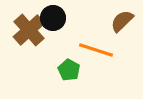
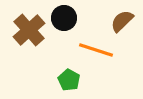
black circle: moved 11 px right
green pentagon: moved 10 px down
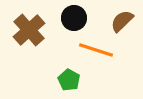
black circle: moved 10 px right
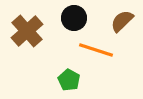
brown cross: moved 2 px left, 1 px down
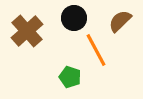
brown semicircle: moved 2 px left
orange line: rotated 44 degrees clockwise
green pentagon: moved 1 px right, 3 px up; rotated 10 degrees counterclockwise
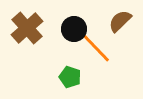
black circle: moved 11 px down
brown cross: moved 3 px up
orange line: moved 2 px up; rotated 16 degrees counterclockwise
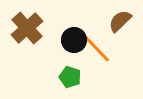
black circle: moved 11 px down
